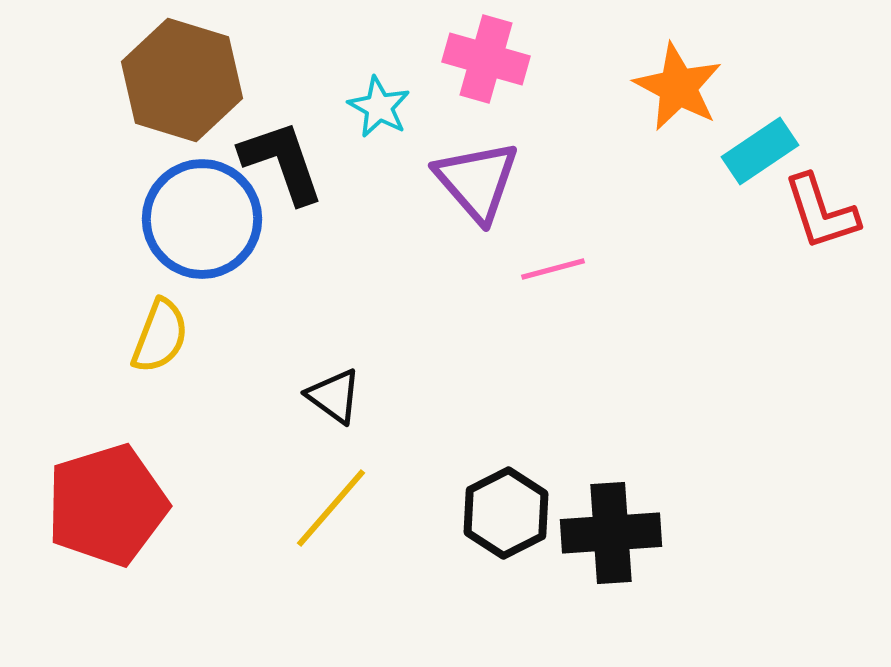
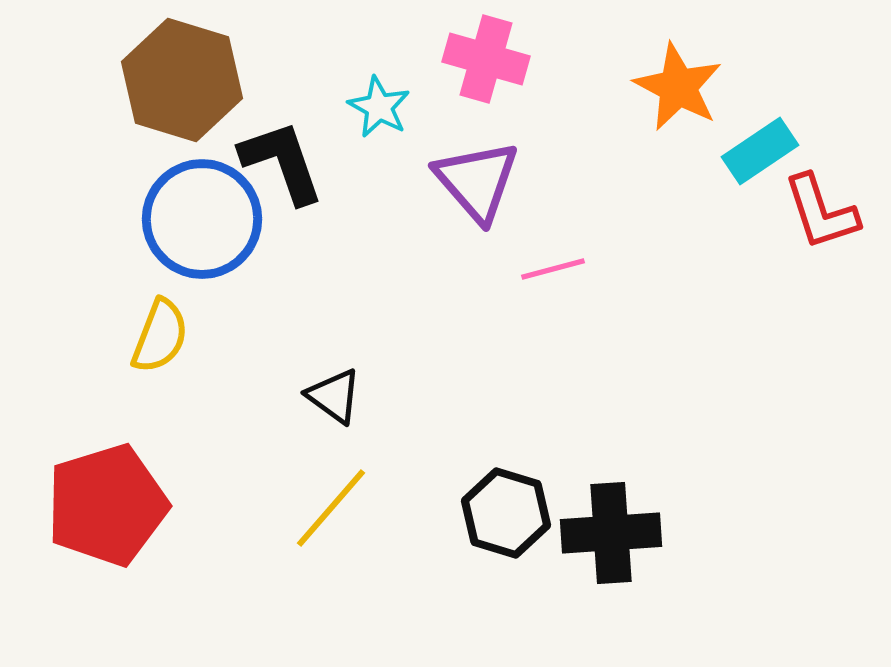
black hexagon: rotated 16 degrees counterclockwise
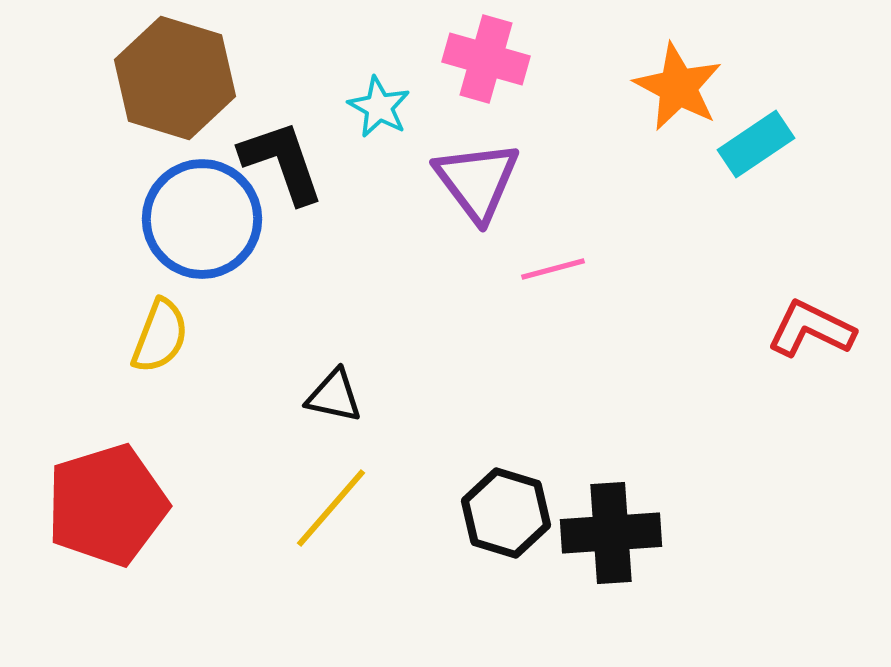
brown hexagon: moved 7 px left, 2 px up
cyan rectangle: moved 4 px left, 7 px up
purple triangle: rotated 4 degrees clockwise
red L-shape: moved 10 px left, 117 px down; rotated 134 degrees clockwise
black triangle: rotated 24 degrees counterclockwise
